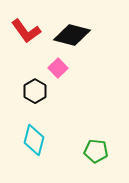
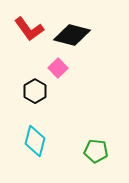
red L-shape: moved 3 px right, 2 px up
cyan diamond: moved 1 px right, 1 px down
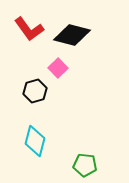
black hexagon: rotated 15 degrees clockwise
green pentagon: moved 11 px left, 14 px down
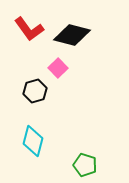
cyan diamond: moved 2 px left
green pentagon: rotated 10 degrees clockwise
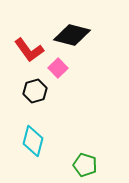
red L-shape: moved 21 px down
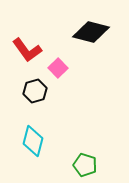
black diamond: moved 19 px right, 3 px up
red L-shape: moved 2 px left
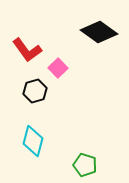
black diamond: moved 8 px right; rotated 21 degrees clockwise
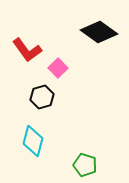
black hexagon: moved 7 px right, 6 px down
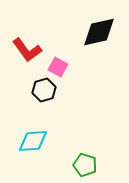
black diamond: rotated 48 degrees counterclockwise
pink square: moved 1 px up; rotated 18 degrees counterclockwise
black hexagon: moved 2 px right, 7 px up
cyan diamond: rotated 72 degrees clockwise
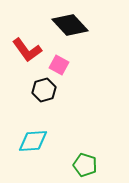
black diamond: moved 29 px left, 7 px up; rotated 60 degrees clockwise
pink square: moved 1 px right, 2 px up
